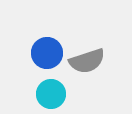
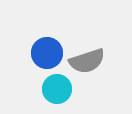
cyan circle: moved 6 px right, 5 px up
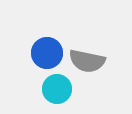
gray semicircle: rotated 30 degrees clockwise
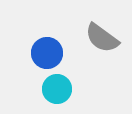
gray semicircle: moved 15 px right, 23 px up; rotated 24 degrees clockwise
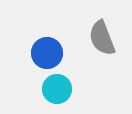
gray semicircle: rotated 33 degrees clockwise
